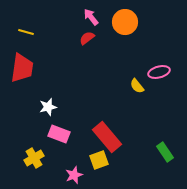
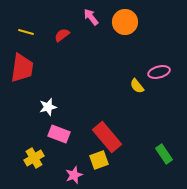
red semicircle: moved 25 px left, 3 px up
green rectangle: moved 1 px left, 2 px down
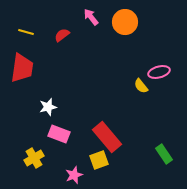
yellow semicircle: moved 4 px right
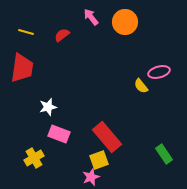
pink star: moved 17 px right, 2 px down
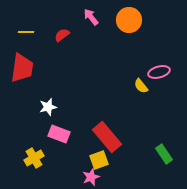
orange circle: moved 4 px right, 2 px up
yellow line: rotated 14 degrees counterclockwise
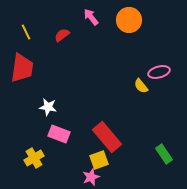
yellow line: rotated 63 degrees clockwise
white star: rotated 24 degrees clockwise
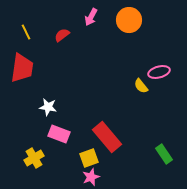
pink arrow: rotated 114 degrees counterclockwise
yellow square: moved 10 px left, 2 px up
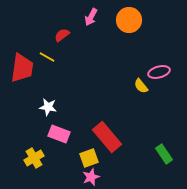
yellow line: moved 21 px right, 25 px down; rotated 35 degrees counterclockwise
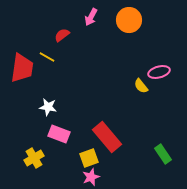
green rectangle: moved 1 px left
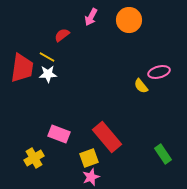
white star: moved 33 px up; rotated 12 degrees counterclockwise
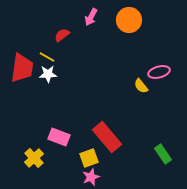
pink rectangle: moved 3 px down
yellow cross: rotated 12 degrees counterclockwise
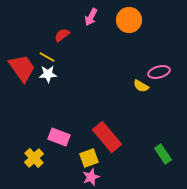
red trapezoid: rotated 44 degrees counterclockwise
yellow semicircle: rotated 21 degrees counterclockwise
